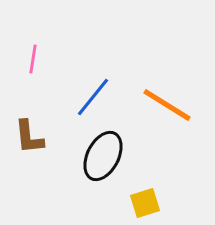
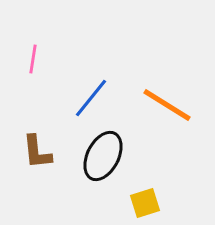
blue line: moved 2 px left, 1 px down
brown L-shape: moved 8 px right, 15 px down
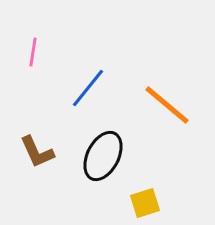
pink line: moved 7 px up
blue line: moved 3 px left, 10 px up
orange line: rotated 8 degrees clockwise
brown L-shape: rotated 18 degrees counterclockwise
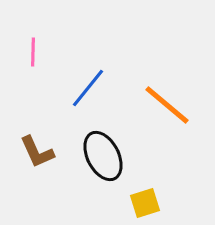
pink line: rotated 8 degrees counterclockwise
black ellipse: rotated 54 degrees counterclockwise
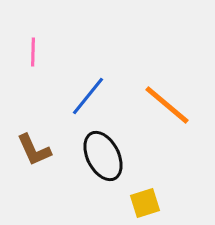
blue line: moved 8 px down
brown L-shape: moved 3 px left, 2 px up
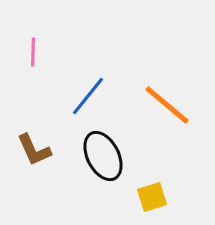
yellow square: moved 7 px right, 6 px up
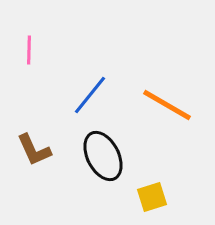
pink line: moved 4 px left, 2 px up
blue line: moved 2 px right, 1 px up
orange line: rotated 10 degrees counterclockwise
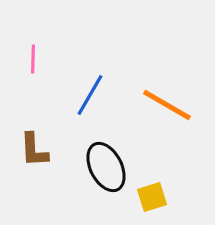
pink line: moved 4 px right, 9 px down
blue line: rotated 9 degrees counterclockwise
brown L-shape: rotated 21 degrees clockwise
black ellipse: moved 3 px right, 11 px down
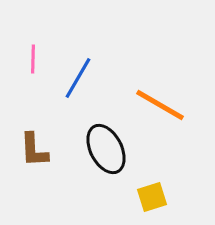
blue line: moved 12 px left, 17 px up
orange line: moved 7 px left
black ellipse: moved 18 px up
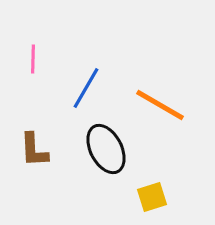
blue line: moved 8 px right, 10 px down
